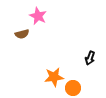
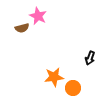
brown semicircle: moved 6 px up
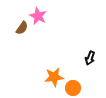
brown semicircle: rotated 40 degrees counterclockwise
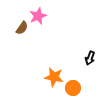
pink star: rotated 24 degrees clockwise
orange star: rotated 18 degrees clockwise
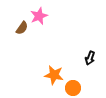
pink star: moved 1 px right
orange star: moved 2 px up
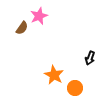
orange star: rotated 18 degrees clockwise
orange circle: moved 2 px right
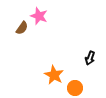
pink star: rotated 30 degrees counterclockwise
